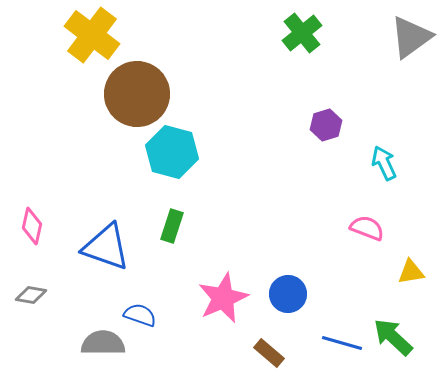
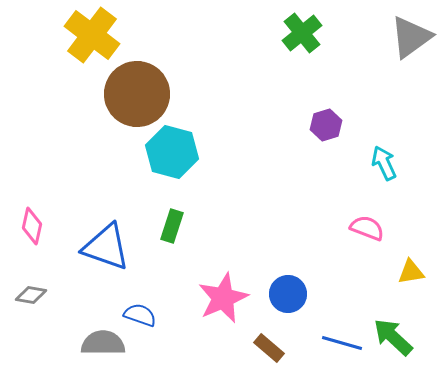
brown rectangle: moved 5 px up
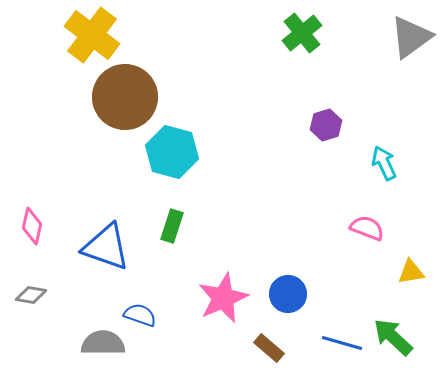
brown circle: moved 12 px left, 3 px down
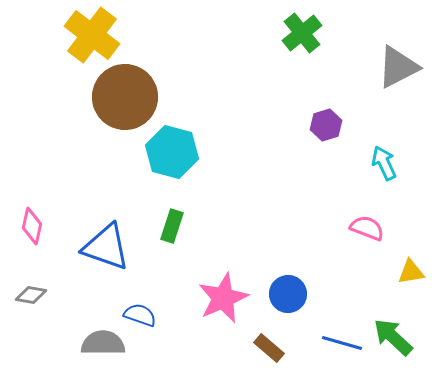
gray triangle: moved 13 px left, 30 px down; rotated 9 degrees clockwise
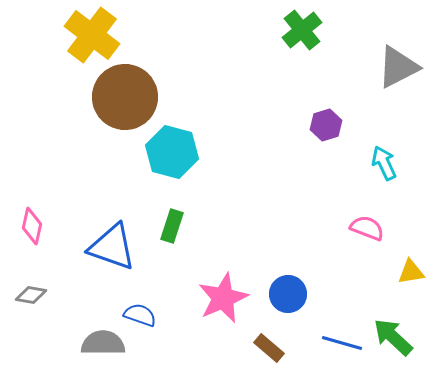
green cross: moved 3 px up
blue triangle: moved 6 px right
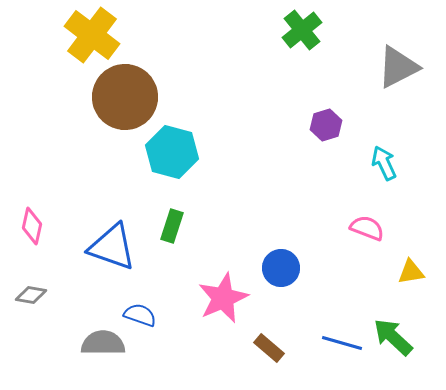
blue circle: moved 7 px left, 26 px up
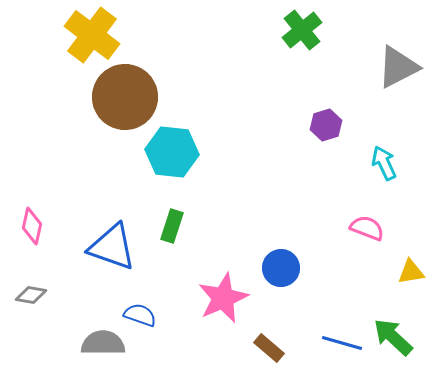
cyan hexagon: rotated 9 degrees counterclockwise
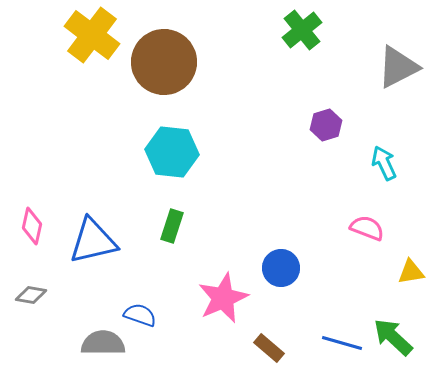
brown circle: moved 39 px right, 35 px up
blue triangle: moved 19 px left, 6 px up; rotated 32 degrees counterclockwise
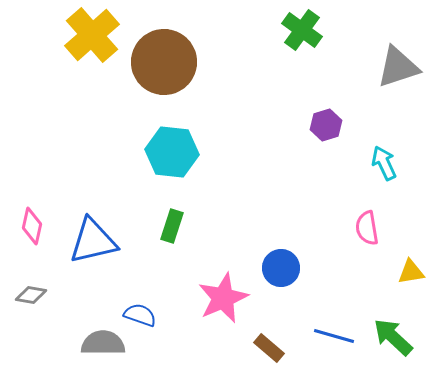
green cross: rotated 15 degrees counterclockwise
yellow cross: rotated 12 degrees clockwise
gray triangle: rotated 9 degrees clockwise
pink semicircle: rotated 120 degrees counterclockwise
blue line: moved 8 px left, 7 px up
